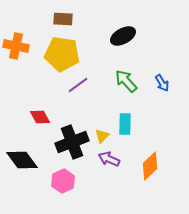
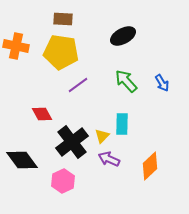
yellow pentagon: moved 1 px left, 2 px up
red diamond: moved 2 px right, 3 px up
cyan rectangle: moved 3 px left
black cross: rotated 16 degrees counterclockwise
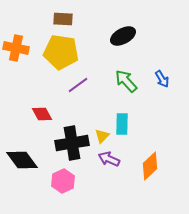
orange cross: moved 2 px down
blue arrow: moved 4 px up
black cross: moved 1 px down; rotated 28 degrees clockwise
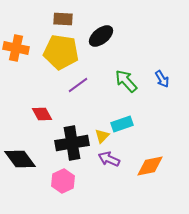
black ellipse: moved 22 px left; rotated 10 degrees counterclockwise
cyan rectangle: rotated 70 degrees clockwise
black diamond: moved 2 px left, 1 px up
orange diamond: rotated 32 degrees clockwise
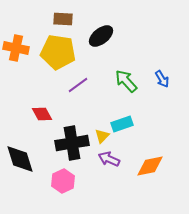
yellow pentagon: moved 3 px left
black diamond: rotated 20 degrees clockwise
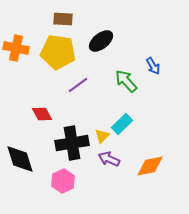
black ellipse: moved 5 px down
blue arrow: moved 9 px left, 13 px up
cyan rectangle: rotated 25 degrees counterclockwise
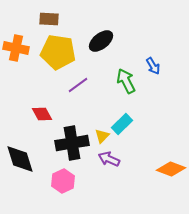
brown rectangle: moved 14 px left
green arrow: rotated 15 degrees clockwise
orange diamond: moved 21 px right, 3 px down; rotated 32 degrees clockwise
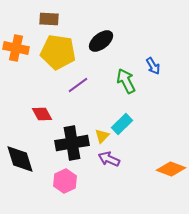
pink hexagon: moved 2 px right
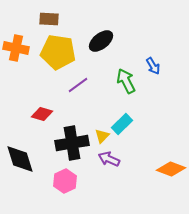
red diamond: rotated 45 degrees counterclockwise
